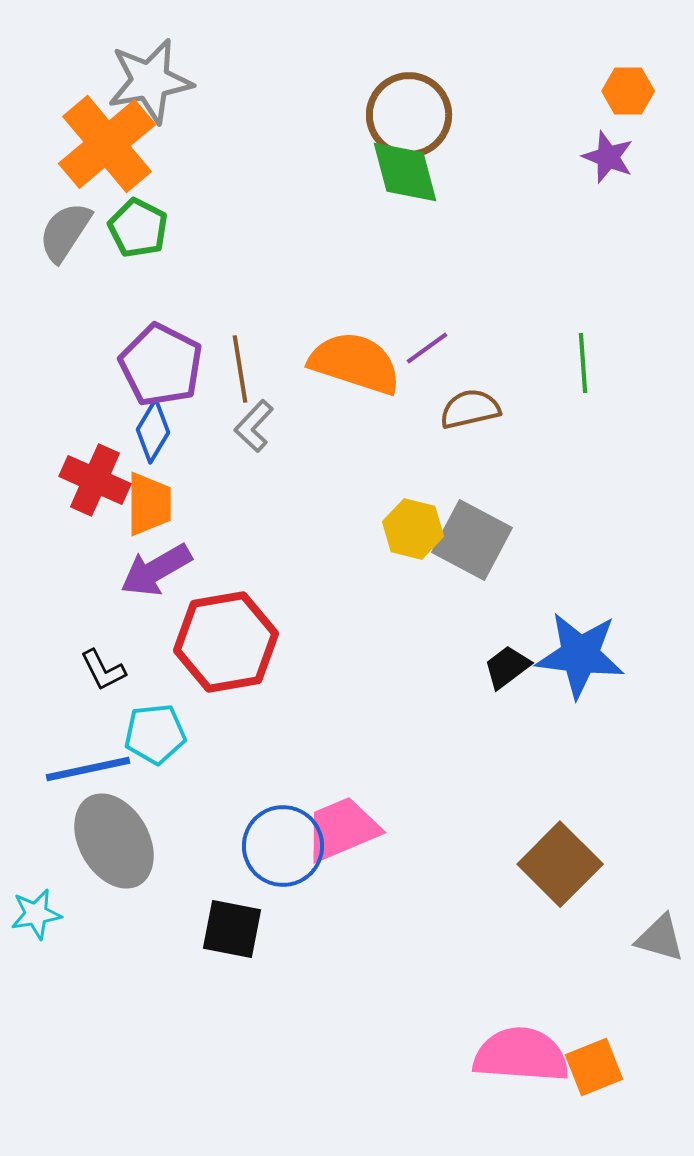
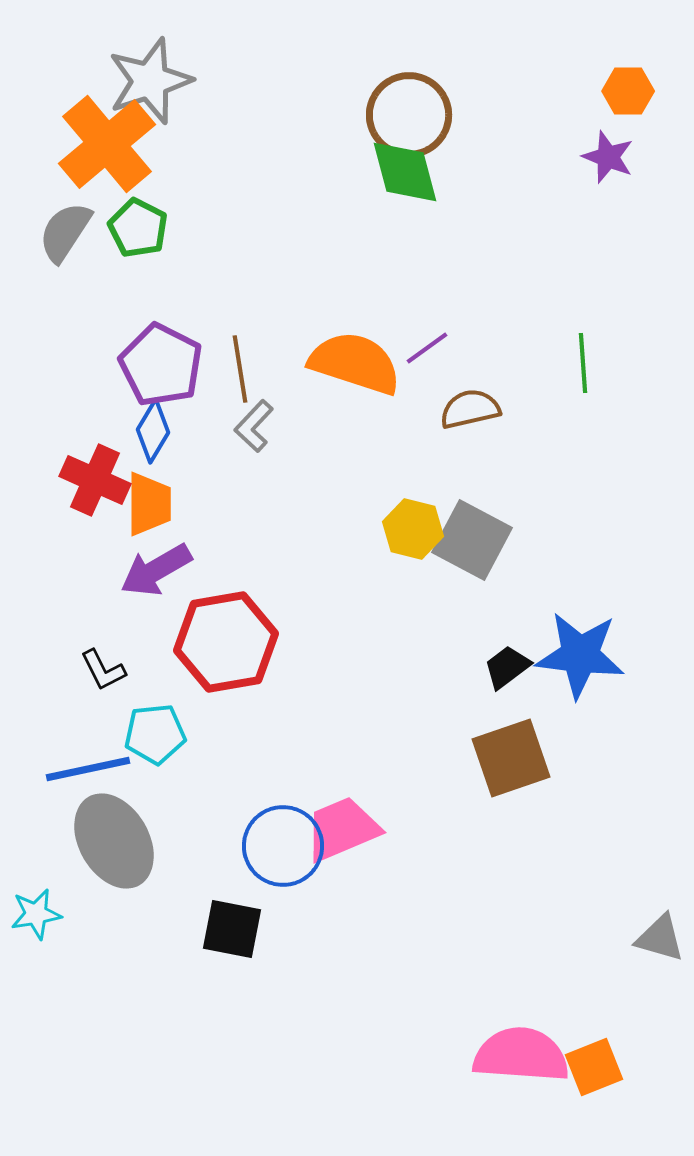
gray star: rotated 8 degrees counterclockwise
brown square: moved 49 px left, 106 px up; rotated 26 degrees clockwise
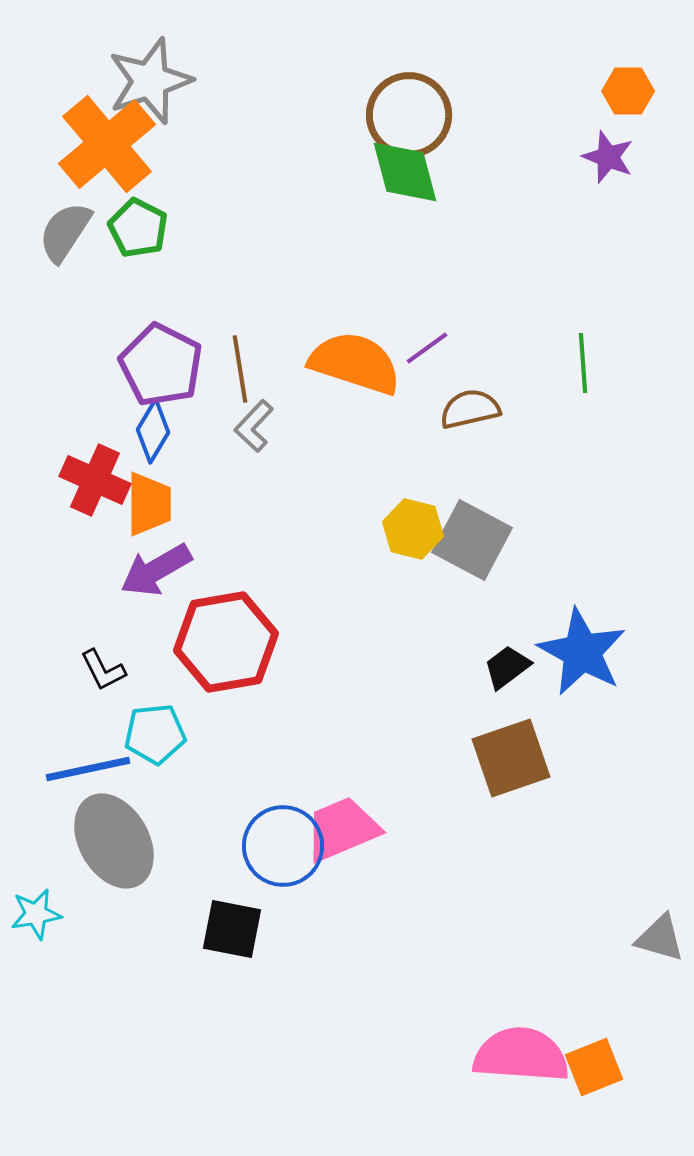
blue star: moved 2 px right, 3 px up; rotated 22 degrees clockwise
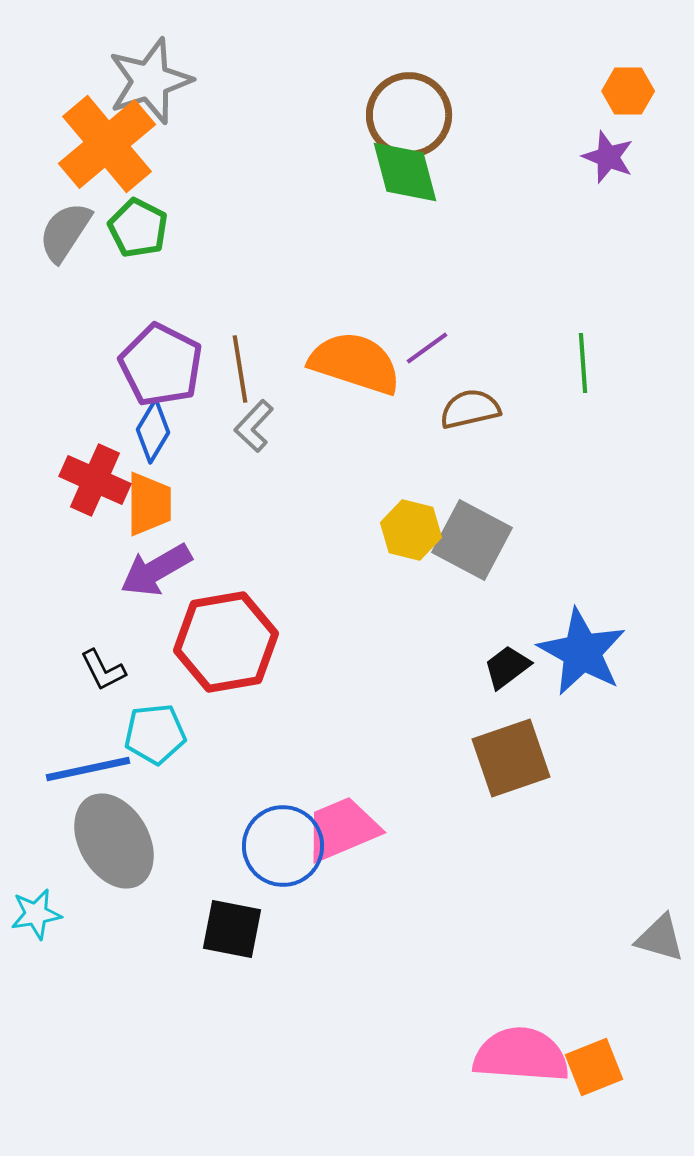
yellow hexagon: moved 2 px left, 1 px down
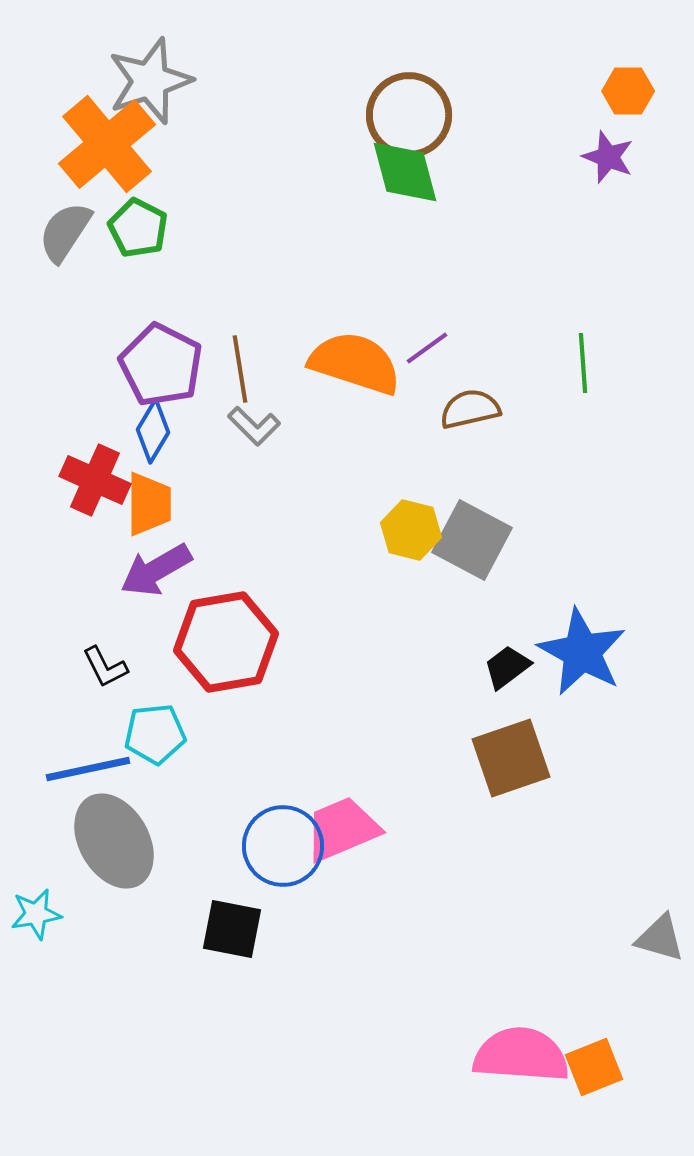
gray L-shape: rotated 88 degrees counterclockwise
black L-shape: moved 2 px right, 3 px up
